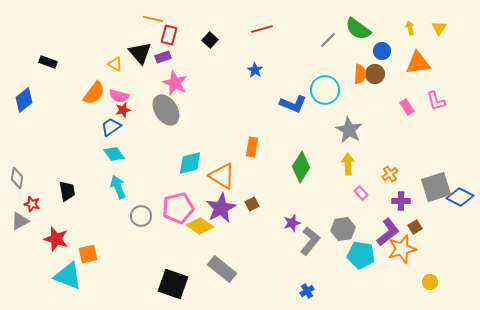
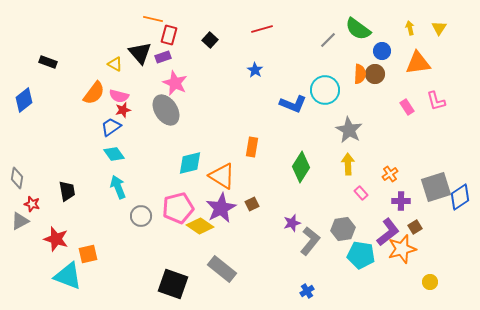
blue diamond at (460, 197): rotated 60 degrees counterclockwise
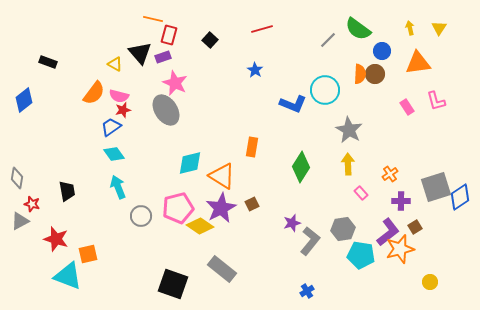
orange star at (402, 249): moved 2 px left
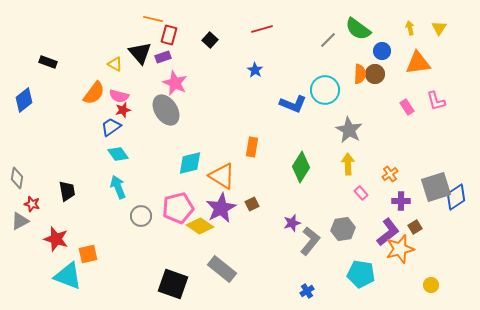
cyan diamond at (114, 154): moved 4 px right
blue diamond at (460, 197): moved 4 px left
cyan pentagon at (361, 255): moved 19 px down
yellow circle at (430, 282): moved 1 px right, 3 px down
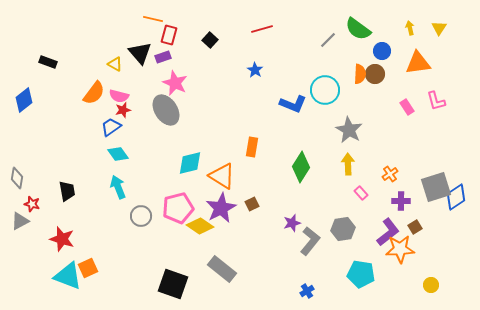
red star at (56, 239): moved 6 px right
orange star at (400, 249): rotated 12 degrees clockwise
orange square at (88, 254): moved 14 px down; rotated 12 degrees counterclockwise
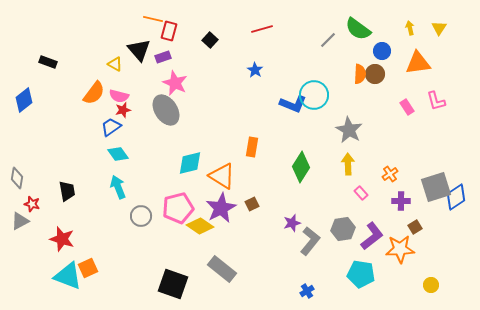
red rectangle at (169, 35): moved 4 px up
black triangle at (140, 53): moved 1 px left, 3 px up
cyan circle at (325, 90): moved 11 px left, 5 px down
purple L-shape at (388, 232): moved 16 px left, 4 px down
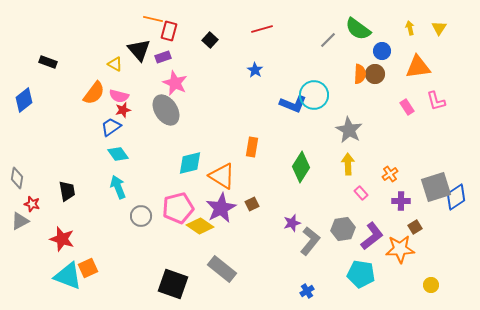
orange triangle at (418, 63): moved 4 px down
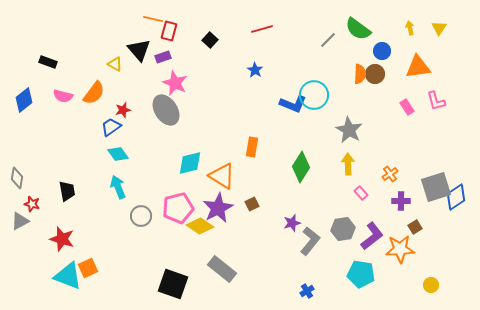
pink semicircle at (119, 96): moved 56 px left
purple star at (221, 208): moved 3 px left
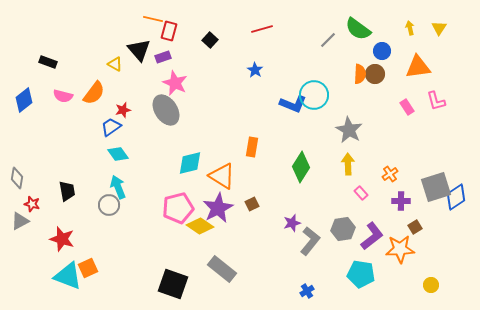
gray circle at (141, 216): moved 32 px left, 11 px up
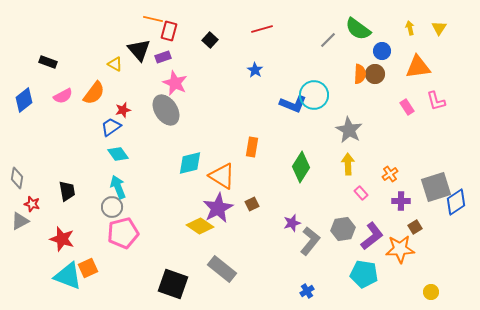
pink semicircle at (63, 96): rotated 42 degrees counterclockwise
blue diamond at (456, 197): moved 5 px down
gray circle at (109, 205): moved 3 px right, 2 px down
pink pentagon at (178, 208): moved 55 px left, 25 px down
cyan pentagon at (361, 274): moved 3 px right
yellow circle at (431, 285): moved 7 px down
